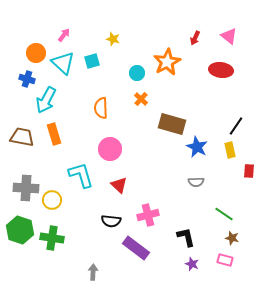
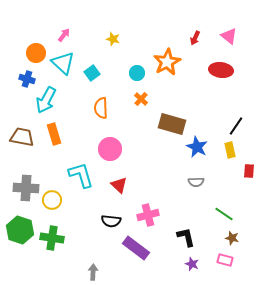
cyan square: moved 12 px down; rotated 21 degrees counterclockwise
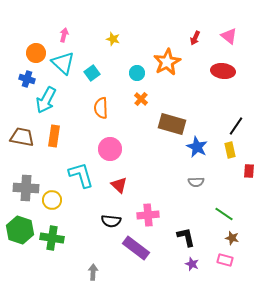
pink arrow: rotated 24 degrees counterclockwise
red ellipse: moved 2 px right, 1 px down
orange rectangle: moved 2 px down; rotated 25 degrees clockwise
pink cross: rotated 10 degrees clockwise
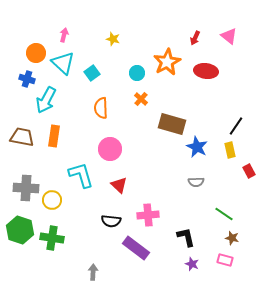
red ellipse: moved 17 px left
red rectangle: rotated 32 degrees counterclockwise
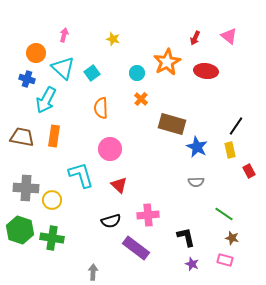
cyan triangle: moved 5 px down
black semicircle: rotated 24 degrees counterclockwise
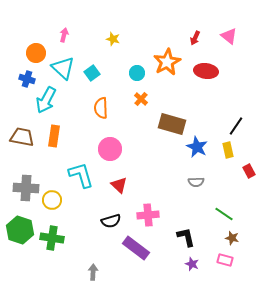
yellow rectangle: moved 2 px left
